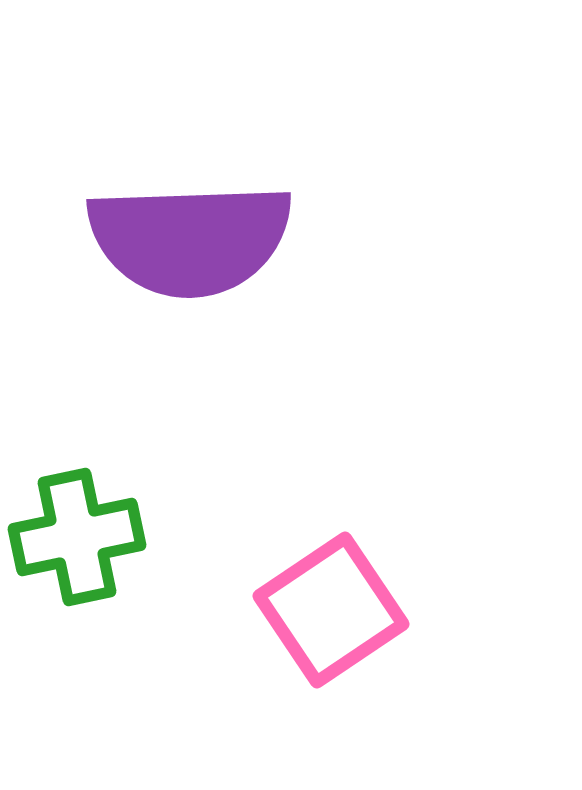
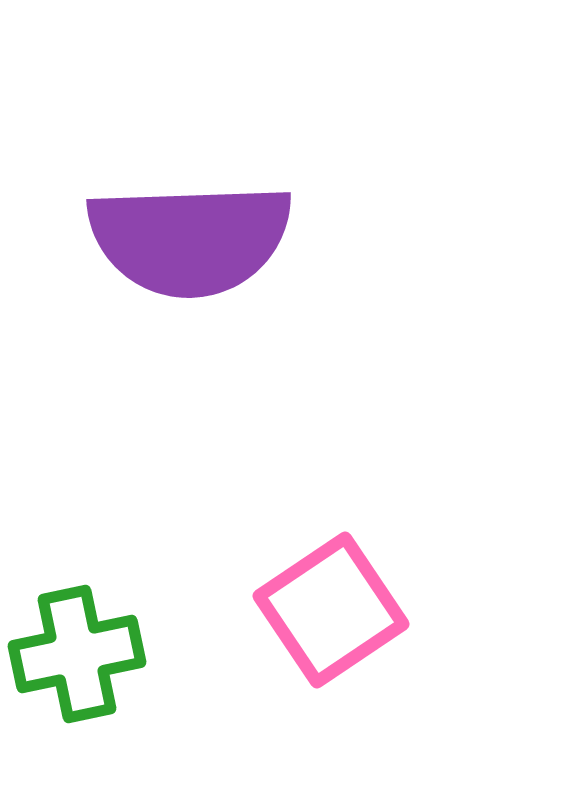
green cross: moved 117 px down
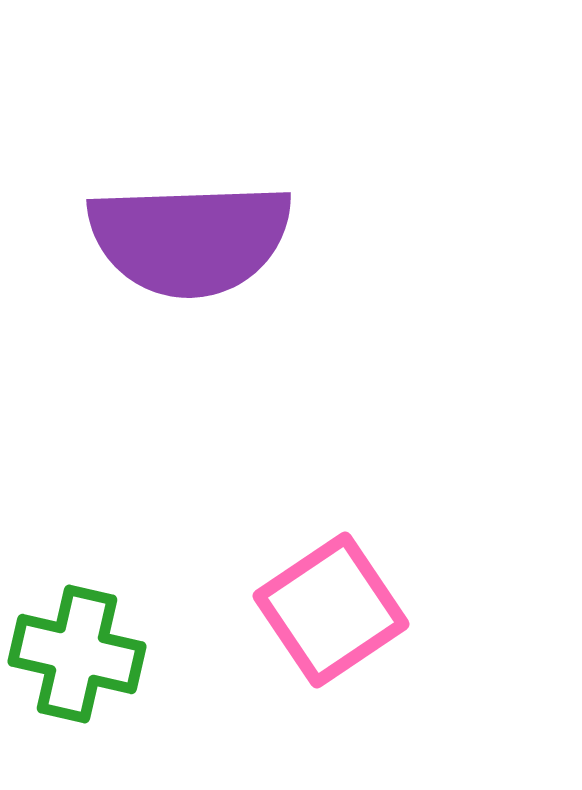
green cross: rotated 25 degrees clockwise
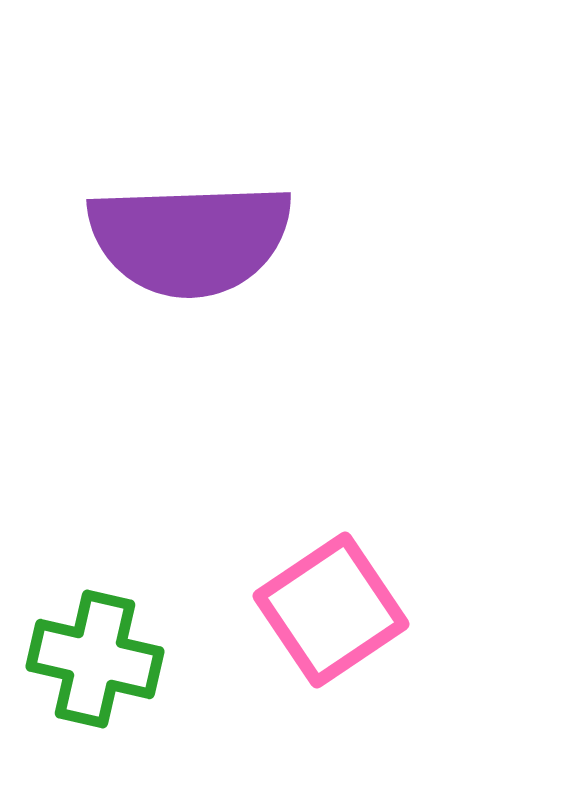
green cross: moved 18 px right, 5 px down
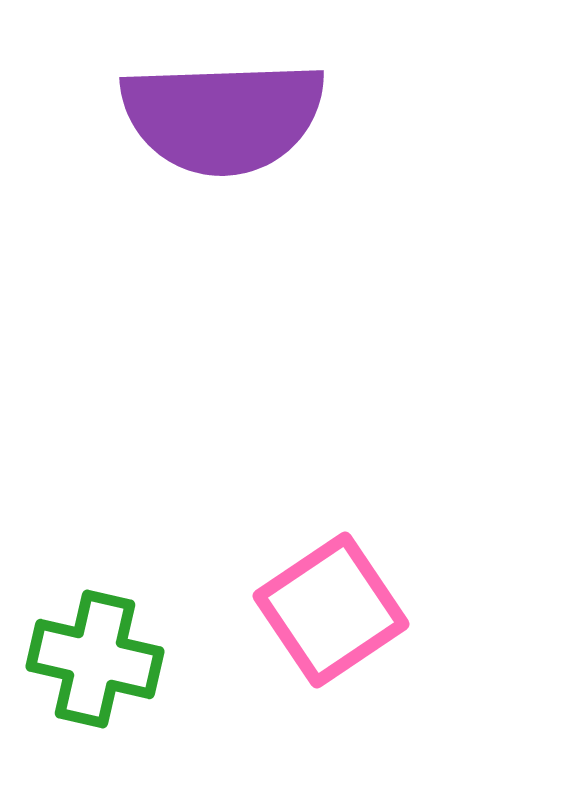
purple semicircle: moved 33 px right, 122 px up
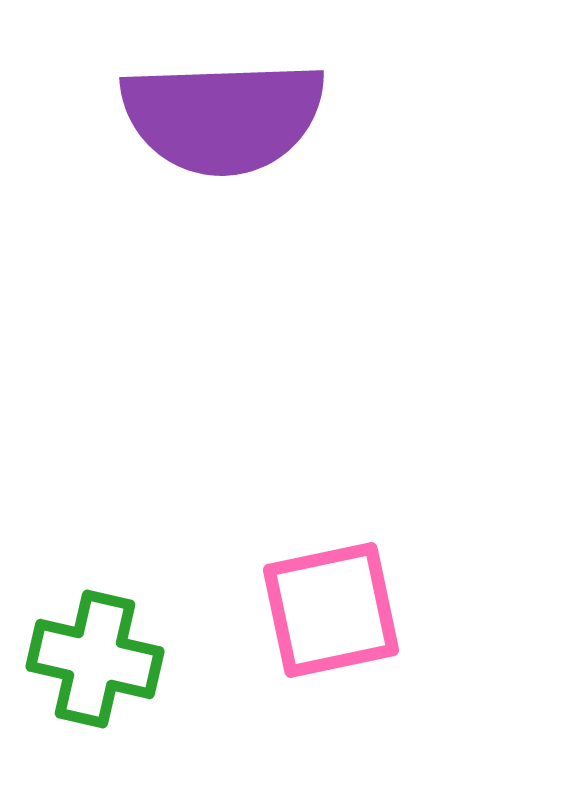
pink square: rotated 22 degrees clockwise
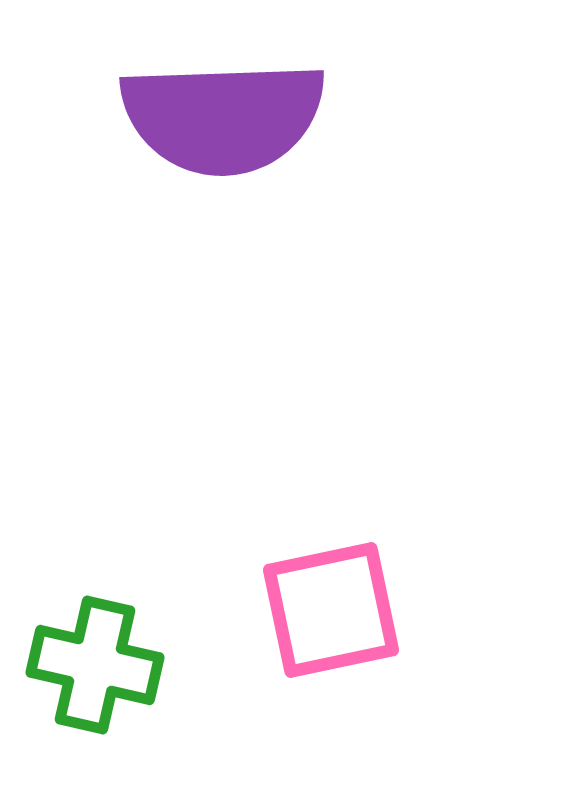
green cross: moved 6 px down
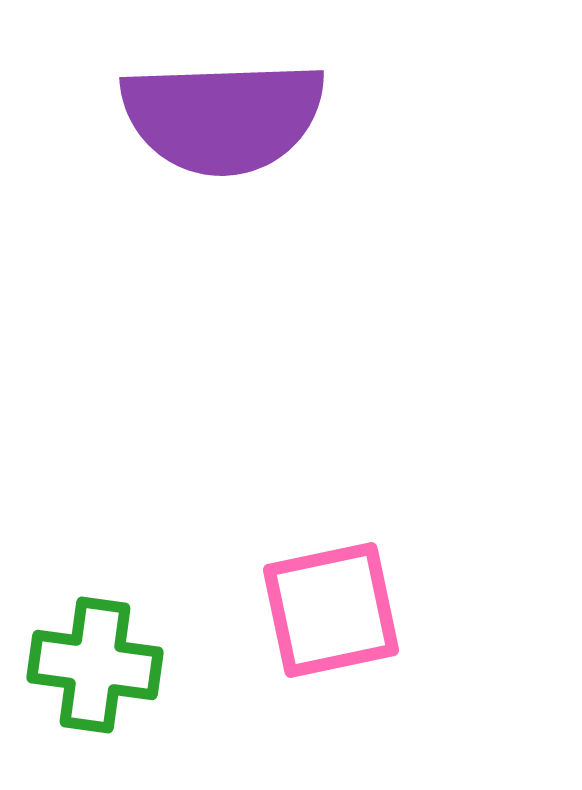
green cross: rotated 5 degrees counterclockwise
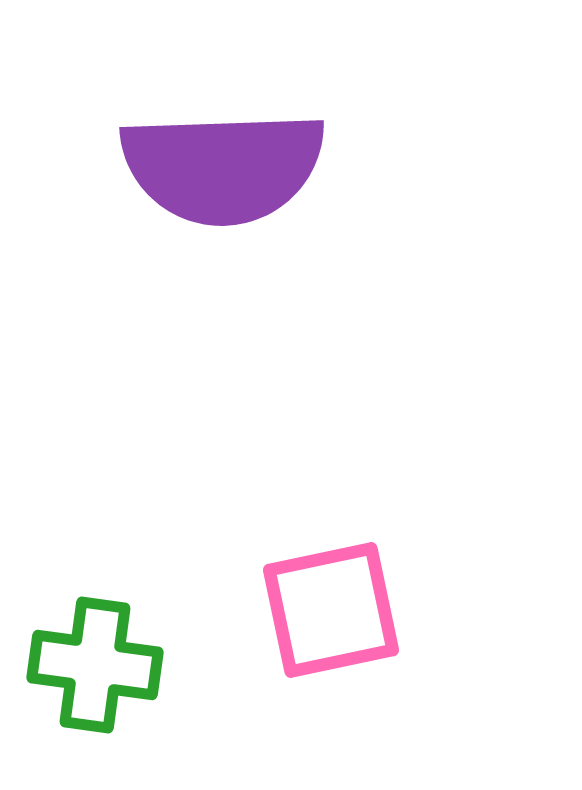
purple semicircle: moved 50 px down
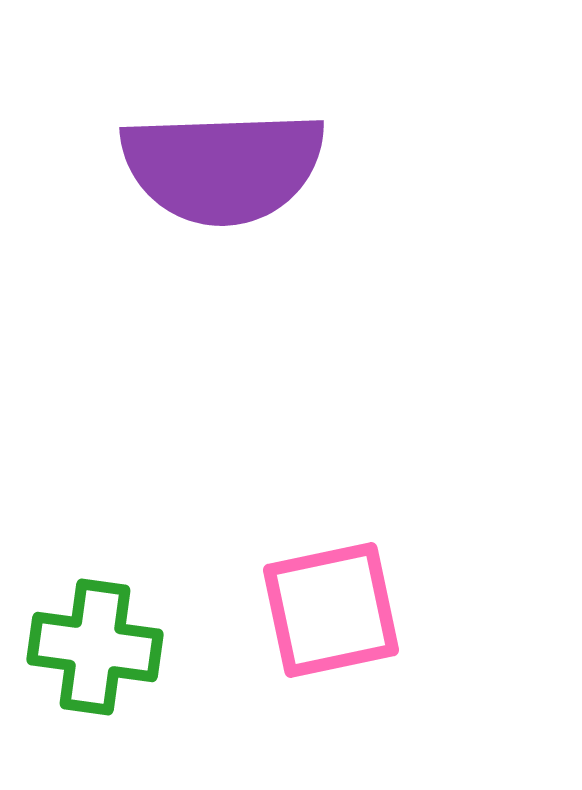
green cross: moved 18 px up
